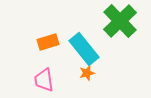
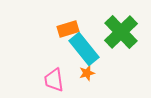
green cross: moved 1 px right, 11 px down
orange rectangle: moved 20 px right, 13 px up
pink trapezoid: moved 10 px right
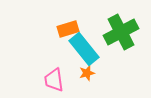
green cross: rotated 16 degrees clockwise
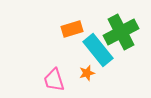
orange rectangle: moved 4 px right
cyan rectangle: moved 14 px right, 1 px down
pink trapezoid: rotated 10 degrees counterclockwise
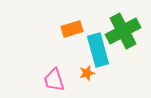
green cross: moved 2 px right, 1 px up
cyan rectangle: rotated 24 degrees clockwise
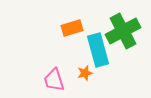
orange rectangle: moved 1 px up
orange star: moved 2 px left
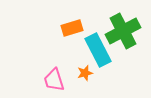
cyan rectangle: rotated 12 degrees counterclockwise
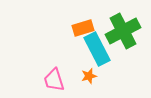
orange rectangle: moved 11 px right
cyan rectangle: moved 1 px left, 1 px up
orange star: moved 4 px right, 3 px down
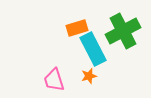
orange rectangle: moved 6 px left
cyan rectangle: moved 4 px left
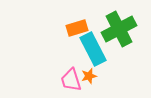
green cross: moved 4 px left, 2 px up
pink trapezoid: moved 17 px right
